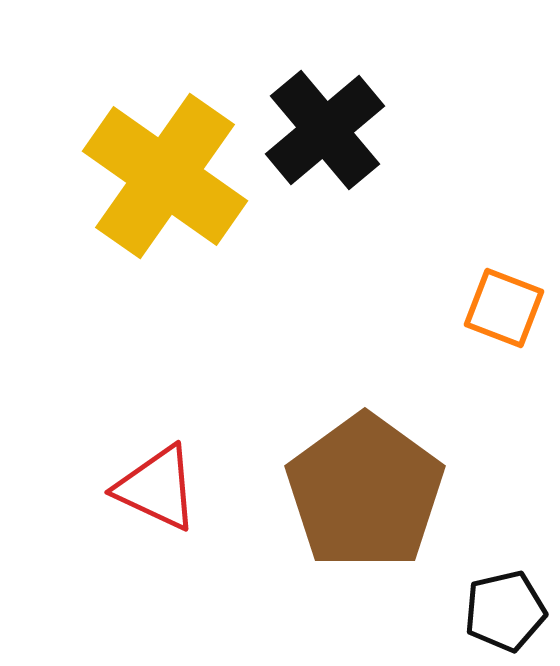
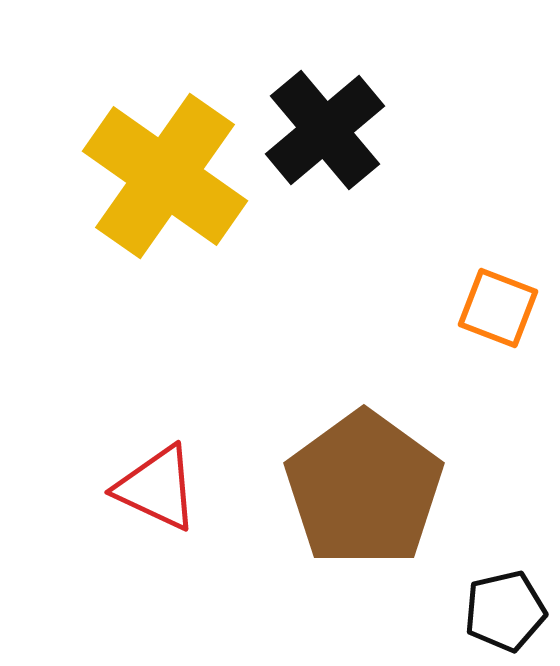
orange square: moved 6 px left
brown pentagon: moved 1 px left, 3 px up
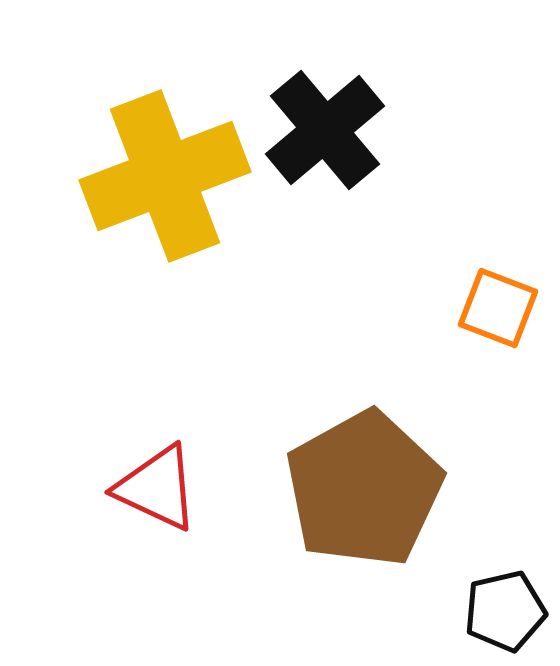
yellow cross: rotated 34 degrees clockwise
brown pentagon: rotated 7 degrees clockwise
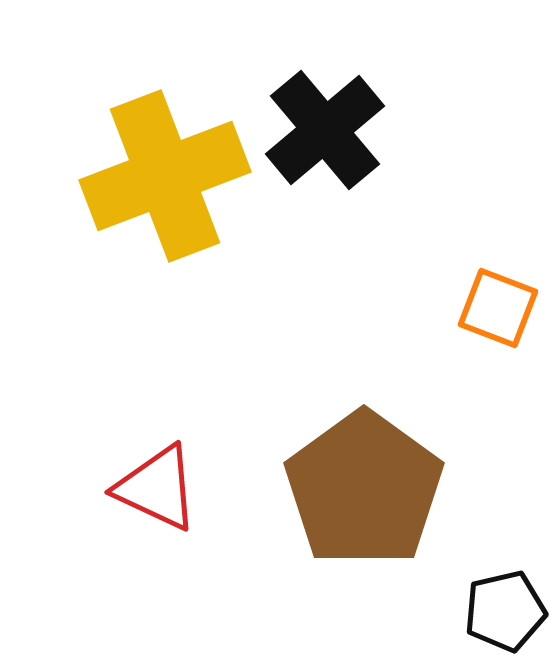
brown pentagon: rotated 7 degrees counterclockwise
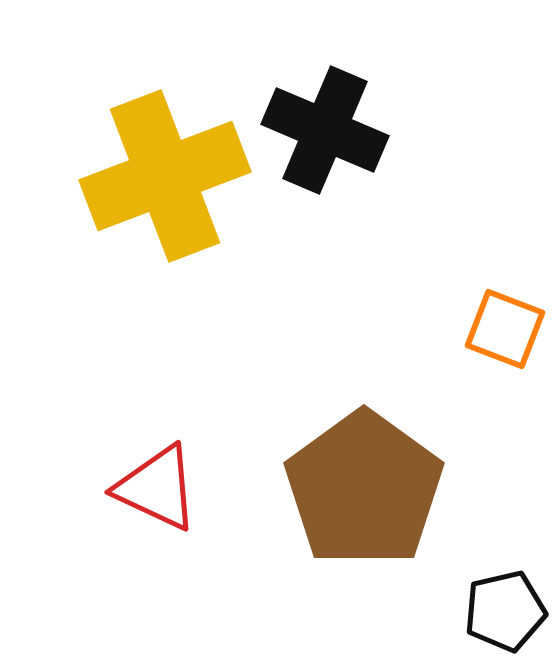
black cross: rotated 27 degrees counterclockwise
orange square: moved 7 px right, 21 px down
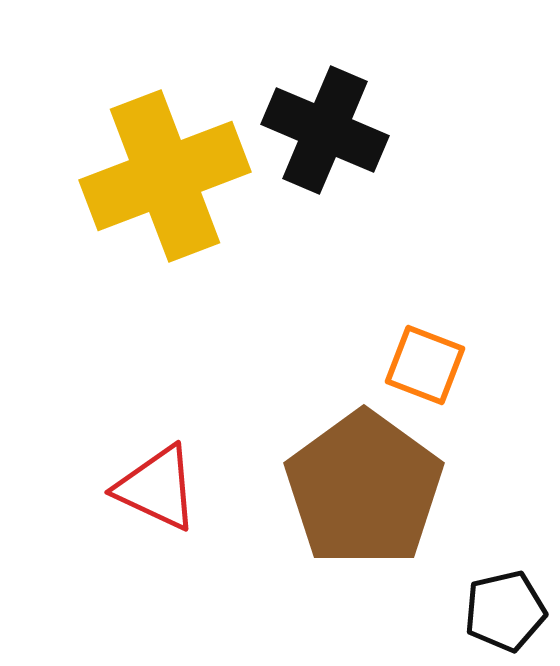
orange square: moved 80 px left, 36 px down
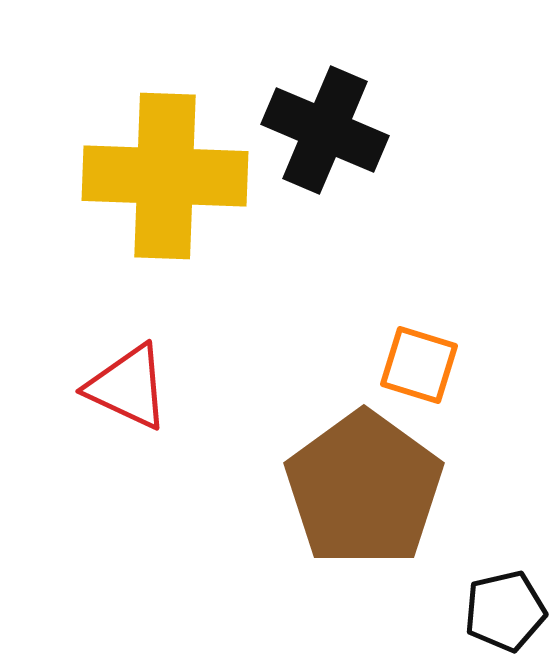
yellow cross: rotated 23 degrees clockwise
orange square: moved 6 px left; rotated 4 degrees counterclockwise
red triangle: moved 29 px left, 101 px up
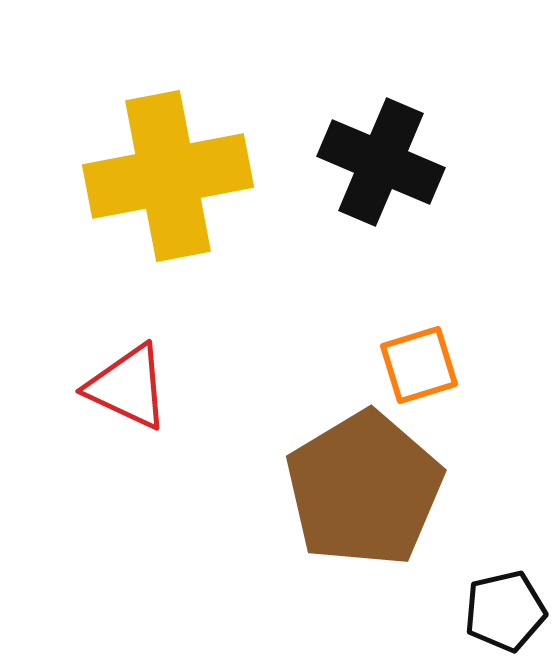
black cross: moved 56 px right, 32 px down
yellow cross: moved 3 px right; rotated 13 degrees counterclockwise
orange square: rotated 34 degrees counterclockwise
brown pentagon: rotated 5 degrees clockwise
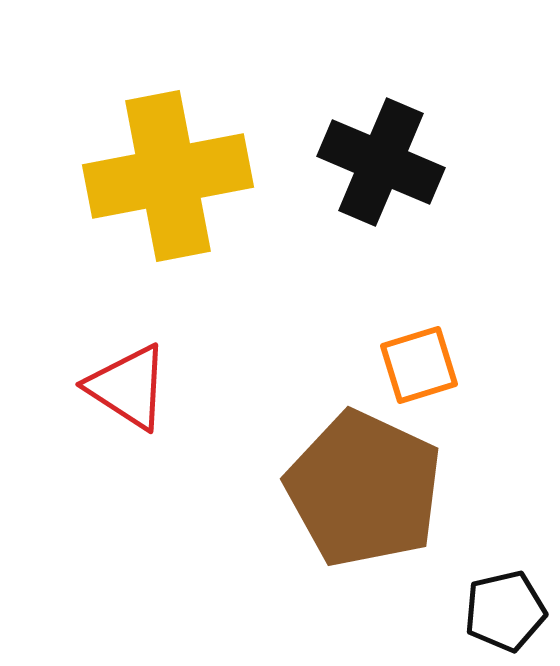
red triangle: rotated 8 degrees clockwise
brown pentagon: rotated 16 degrees counterclockwise
